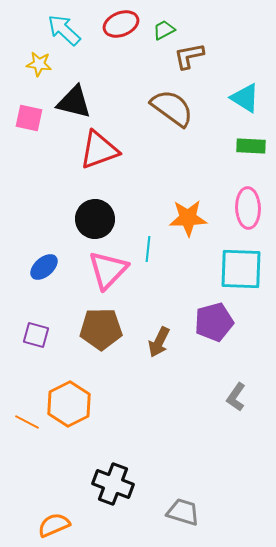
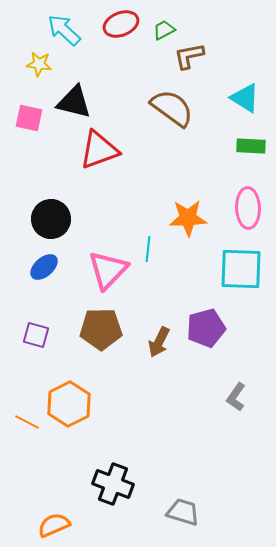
black circle: moved 44 px left
purple pentagon: moved 8 px left, 6 px down
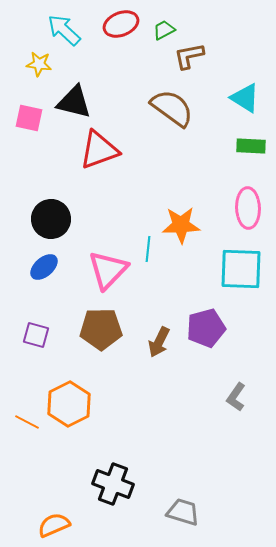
orange star: moved 7 px left, 7 px down
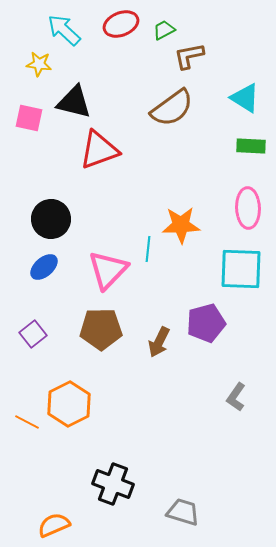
brown semicircle: rotated 108 degrees clockwise
purple pentagon: moved 5 px up
purple square: moved 3 px left, 1 px up; rotated 36 degrees clockwise
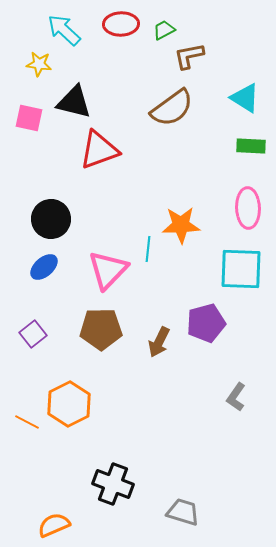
red ellipse: rotated 20 degrees clockwise
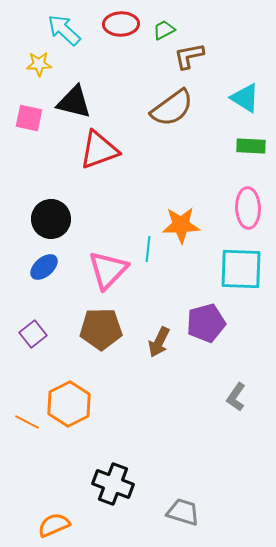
yellow star: rotated 10 degrees counterclockwise
